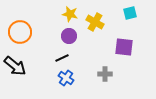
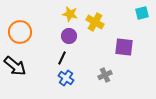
cyan square: moved 12 px right
black line: rotated 40 degrees counterclockwise
gray cross: moved 1 px down; rotated 24 degrees counterclockwise
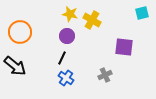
yellow cross: moved 3 px left, 2 px up
purple circle: moved 2 px left
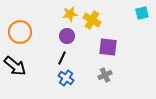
yellow star: rotated 21 degrees counterclockwise
purple square: moved 16 px left
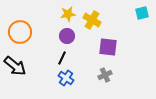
yellow star: moved 2 px left
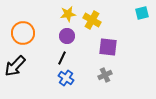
orange circle: moved 3 px right, 1 px down
black arrow: rotated 95 degrees clockwise
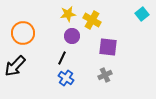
cyan square: moved 1 px down; rotated 24 degrees counterclockwise
purple circle: moved 5 px right
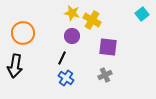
yellow star: moved 4 px right, 1 px up; rotated 21 degrees clockwise
black arrow: rotated 35 degrees counterclockwise
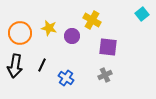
yellow star: moved 23 px left, 15 px down
orange circle: moved 3 px left
black line: moved 20 px left, 7 px down
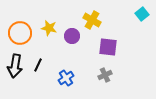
black line: moved 4 px left
blue cross: rotated 21 degrees clockwise
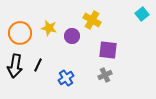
purple square: moved 3 px down
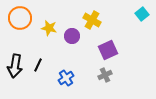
orange circle: moved 15 px up
purple square: rotated 30 degrees counterclockwise
